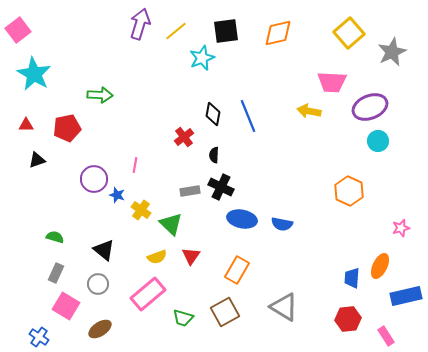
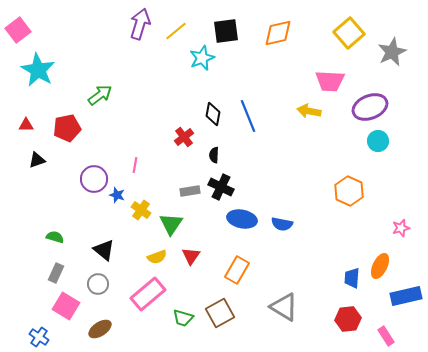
cyan star at (34, 74): moved 4 px right, 4 px up
pink trapezoid at (332, 82): moved 2 px left, 1 px up
green arrow at (100, 95): rotated 40 degrees counterclockwise
green triangle at (171, 224): rotated 20 degrees clockwise
brown square at (225, 312): moved 5 px left, 1 px down
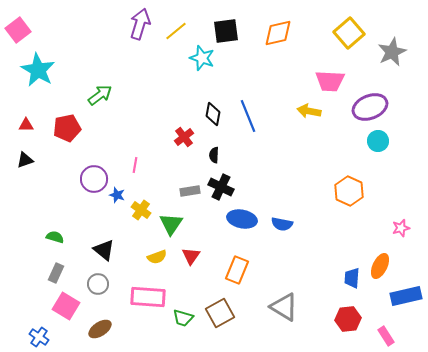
cyan star at (202, 58): rotated 30 degrees counterclockwise
black triangle at (37, 160): moved 12 px left
orange rectangle at (237, 270): rotated 8 degrees counterclockwise
pink rectangle at (148, 294): moved 3 px down; rotated 44 degrees clockwise
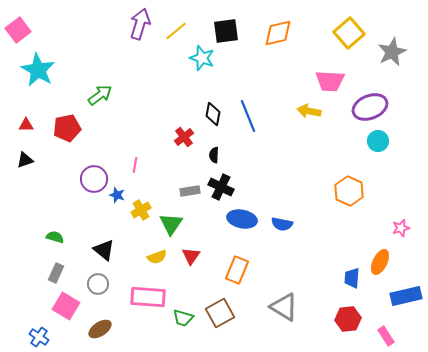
yellow cross at (141, 210): rotated 24 degrees clockwise
orange ellipse at (380, 266): moved 4 px up
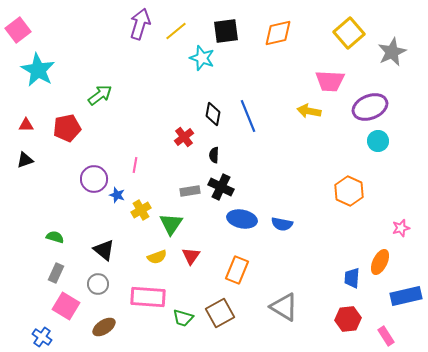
brown ellipse at (100, 329): moved 4 px right, 2 px up
blue cross at (39, 337): moved 3 px right
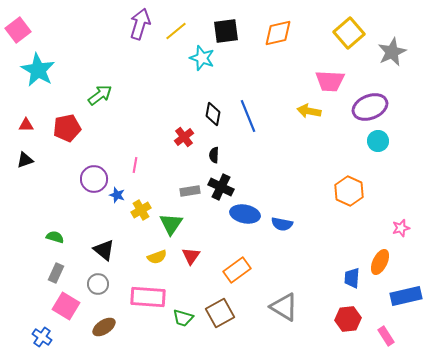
blue ellipse at (242, 219): moved 3 px right, 5 px up
orange rectangle at (237, 270): rotated 32 degrees clockwise
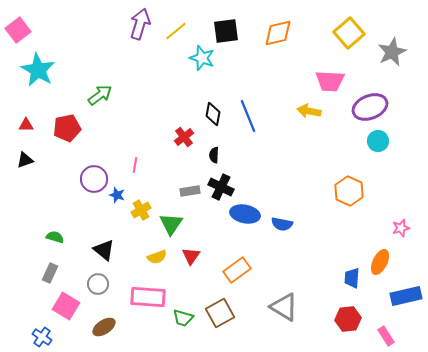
gray rectangle at (56, 273): moved 6 px left
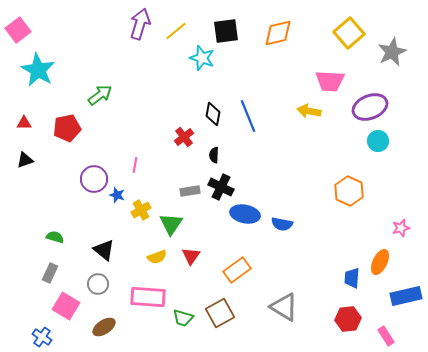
red triangle at (26, 125): moved 2 px left, 2 px up
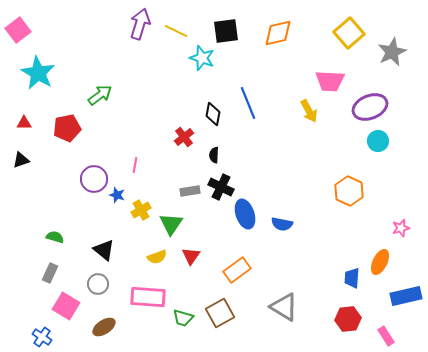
yellow line at (176, 31): rotated 65 degrees clockwise
cyan star at (38, 70): moved 3 px down
yellow arrow at (309, 111): rotated 130 degrees counterclockwise
blue line at (248, 116): moved 13 px up
black triangle at (25, 160): moved 4 px left
blue ellipse at (245, 214): rotated 60 degrees clockwise
